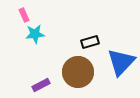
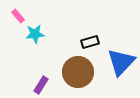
pink rectangle: moved 6 px left, 1 px down; rotated 16 degrees counterclockwise
purple rectangle: rotated 30 degrees counterclockwise
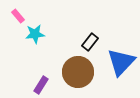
black rectangle: rotated 36 degrees counterclockwise
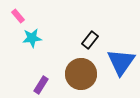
cyan star: moved 3 px left, 4 px down
black rectangle: moved 2 px up
blue triangle: rotated 8 degrees counterclockwise
brown circle: moved 3 px right, 2 px down
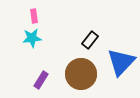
pink rectangle: moved 16 px right; rotated 32 degrees clockwise
blue triangle: rotated 8 degrees clockwise
purple rectangle: moved 5 px up
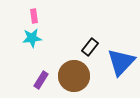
black rectangle: moved 7 px down
brown circle: moved 7 px left, 2 px down
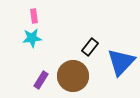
brown circle: moved 1 px left
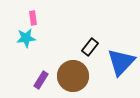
pink rectangle: moved 1 px left, 2 px down
cyan star: moved 6 px left
